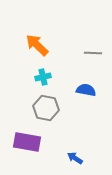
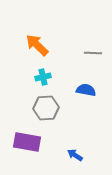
gray hexagon: rotated 15 degrees counterclockwise
blue arrow: moved 3 px up
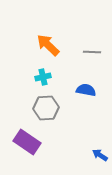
orange arrow: moved 11 px right
gray line: moved 1 px left, 1 px up
purple rectangle: rotated 24 degrees clockwise
blue arrow: moved 25 px right
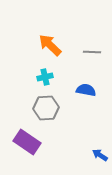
orange arrow: moved 2 px right
cyan cross: moved 2 px right
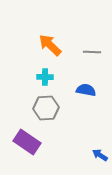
cyan cross: rotated 14 degrees clockwise
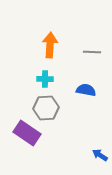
orange arrow: rotated 50 degrees clockwise
cyan cross: moved 2 px down
purple rectangle: moved 9 px up
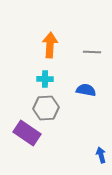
blue arrow: moved 1 px right; rotated 42 degrees clockwise
